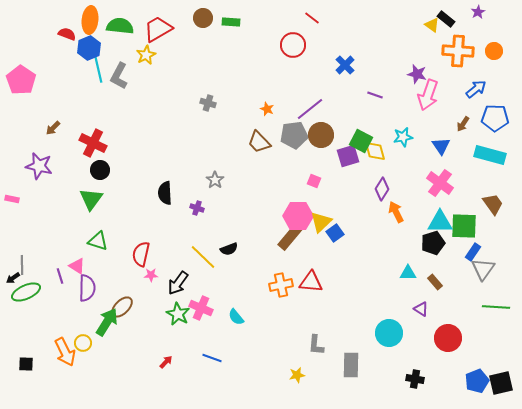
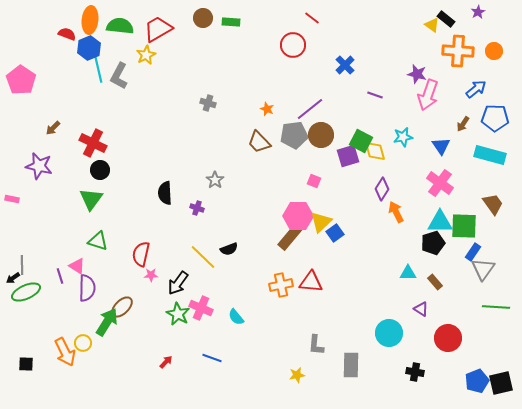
black cross at (415, 379): moved 7 px up
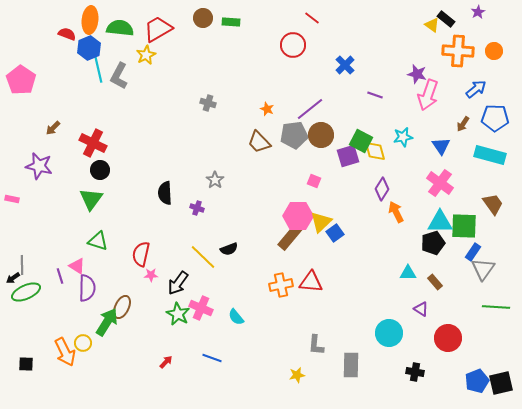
green semicircle at (120, 26): moved 2 px down
brown ellipse at (122, 307): rotated 20 degrees counterclockwise
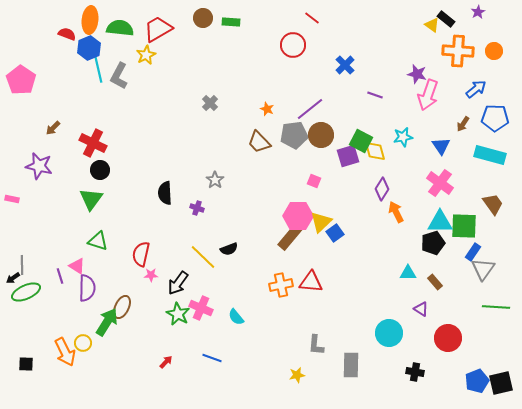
gray cross at (208, 103): moved 2 px right; rotated 28 degrees clockwise
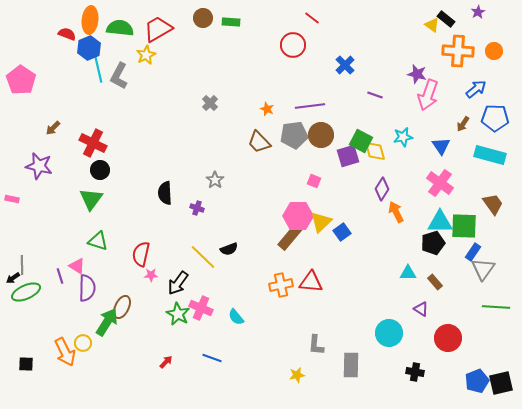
purple line at (310, 109): moved 3 px up; rotated 32 degrees clockwise
blue square at (335, 233): moved 7 px right, 1 px up
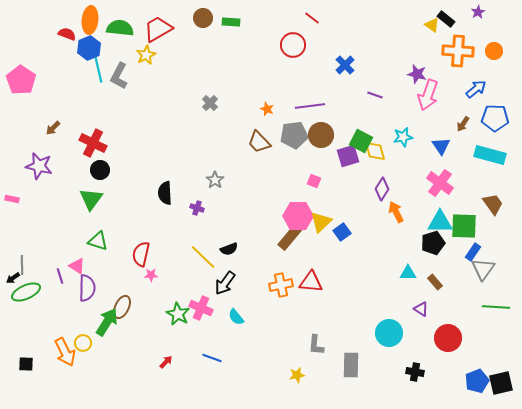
black arrow at (178, 283): moved 47 px right
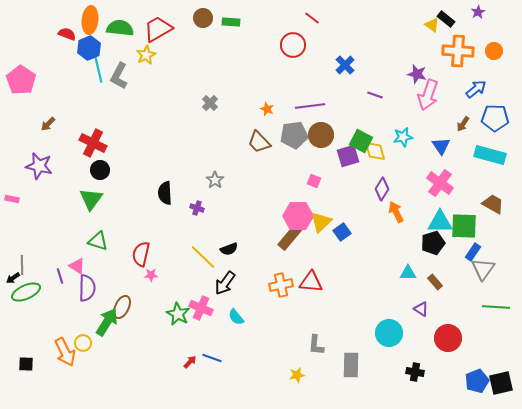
brown arrow at (53, 128): moved 5 px left, 4 px up
brown trapezoid at (493, 204): rotated 25 degrees counterclockwise
red arrow at (166, 362): moved 24 px right
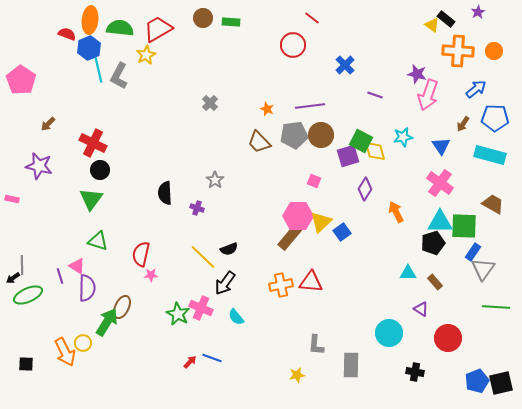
purple diamond at (382, 189): moved 17 px left
green ellipse at (26, 292): moved 2 px right, 3 px down
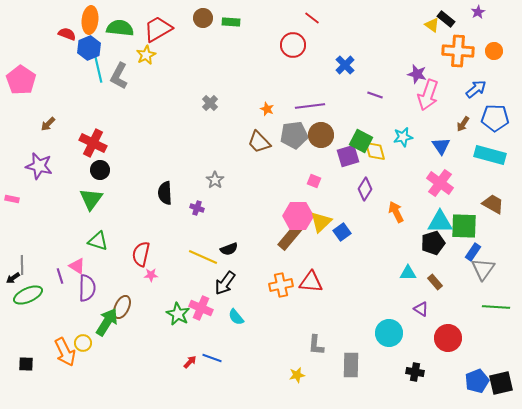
yellow line at (203, 257): rotated 20 degrees counterclockwise
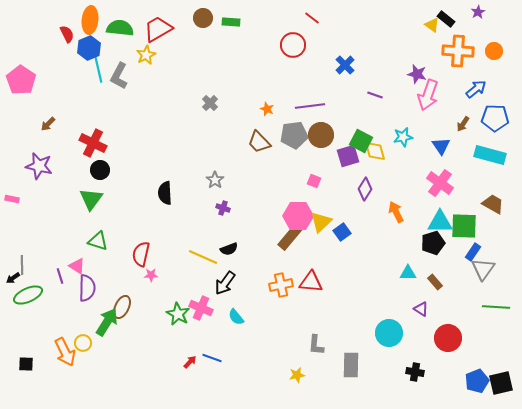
red semicircle at (67, 34): rotated 42 degrees clockwise
purple cross at (197, 208): moved 26 px right
